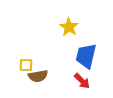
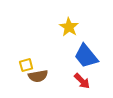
blue trapezoid: rotated 52 degrees counterclockwise
yellow square: rotated 16 degrees counterclockwise
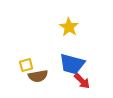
blue trapezoid: moved 14 px left, 8 px down; rotated 36 degrees counterclockwise
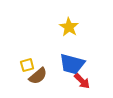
yellow square: moved 1 px right
brown semicircle: rotated 30 degrees counterclockwise
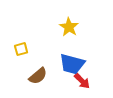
yellow square: moved 6 px left, 16 px up
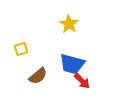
yellow star: moved 3 px up
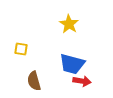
yellow square: rotated 24 degrees clockwise
brown semicircle: moved 4 px left, 5 px down; rotated 114 degrees clockwise
red arrow: rotated 36 degrees counterclockwise
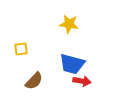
yellow star: rotated 24 degrees counterclockwise
yellow square: rotated 16 degrees counterclockwise
brown semicircle: rotated 120 degrees counterclockwise
